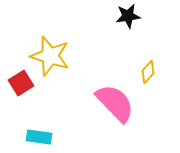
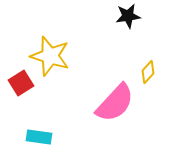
pink semicircle: rotated 87 degrees clockwise
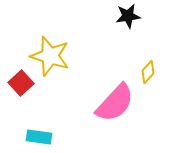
red square: rotated 10 degrees counterclockwise
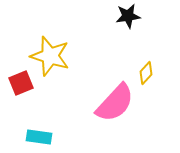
yellow diamond: moved 2 px left, 1 px down
red square: rotated 20 degrees clockwise
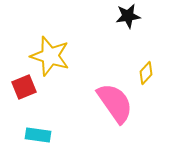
red square: moved 3 px right, 4 px down
pink semicircle: rotated 78 degrees counterclockwise
cyan rectangle: moved 1 px left, 2 px up
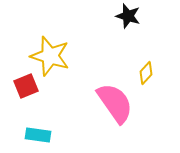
black star: rotated 25 degrees clockwise
red square: moved 2 px right, 1 px up
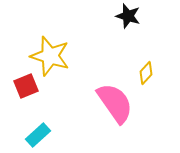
cyan rectangle: rotated 50 degrees counterclockwise
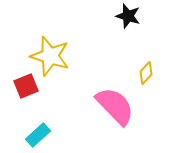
pink semicircle: moved 3 px down; rotated 9 degrees counterclockwise
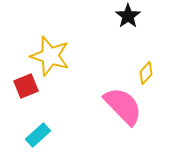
black star: rotated 20 degrees clockwise
pink semicircle: moved 8 px right
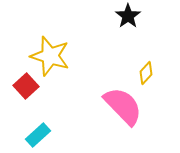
red square: rotated 20 degrees counterclockwise
